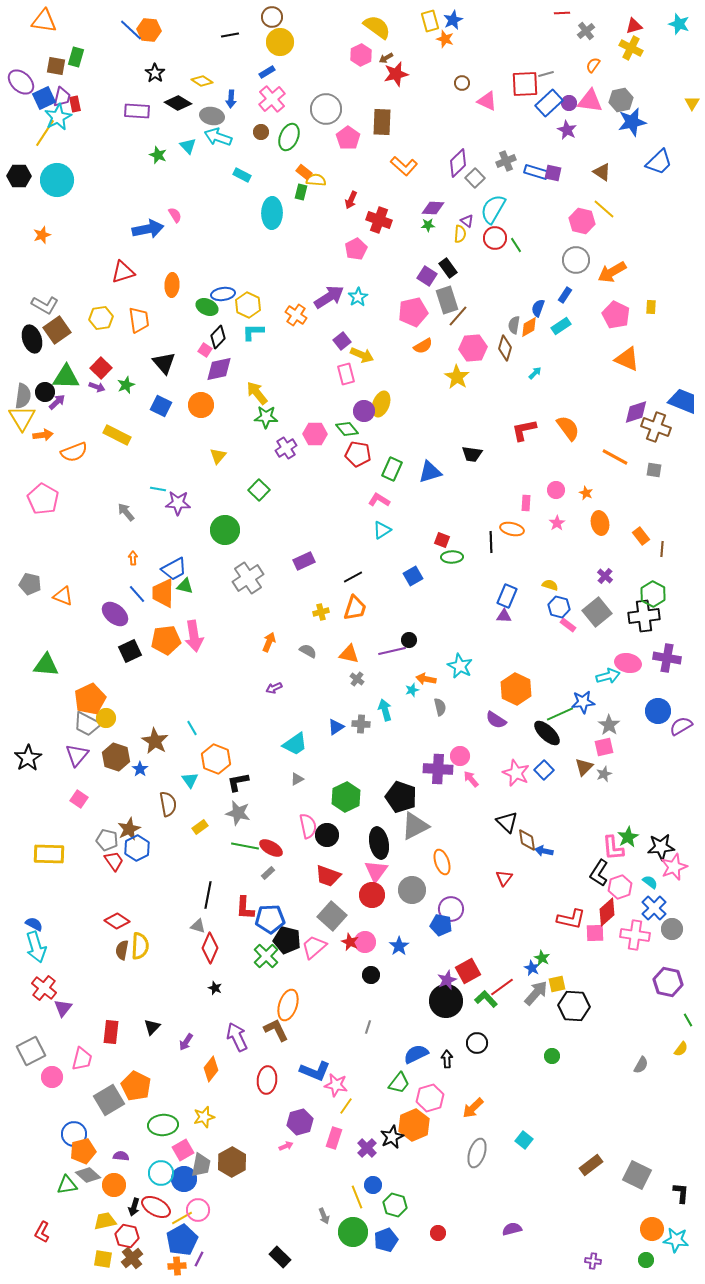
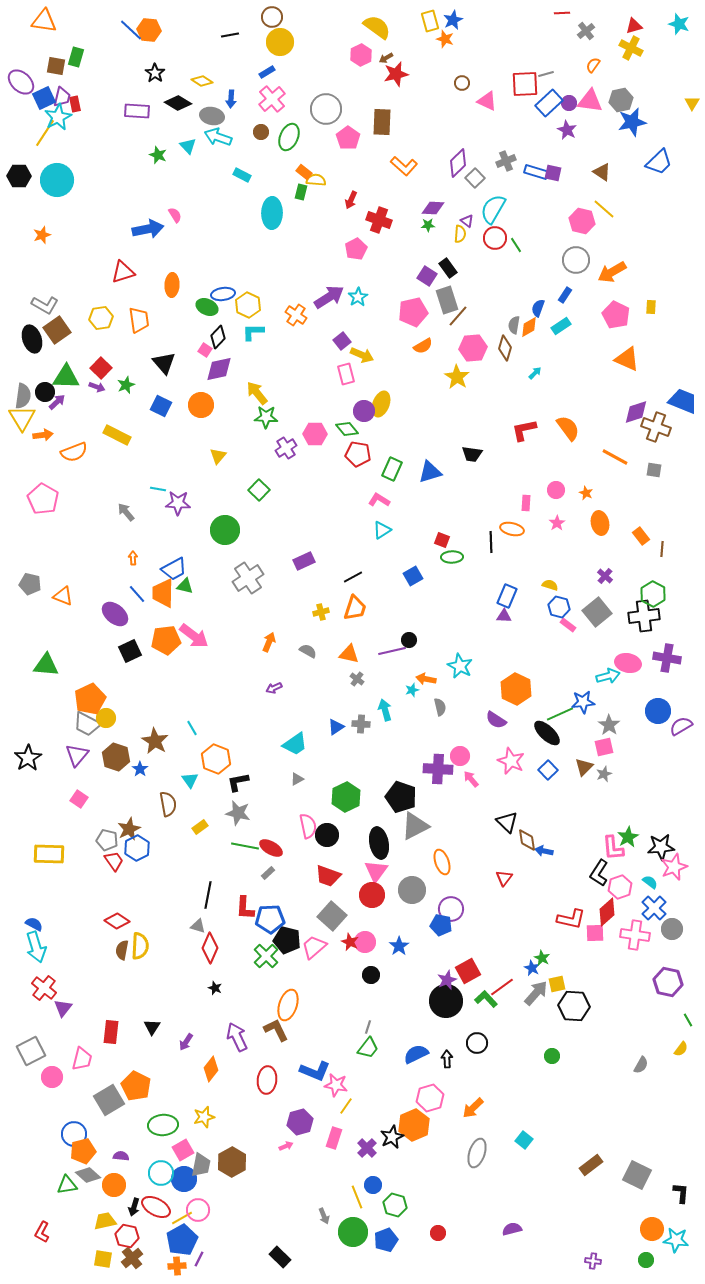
pink arrow at (194, 636): rotated 44 degrees counterclockwise
blue square at (544, 770): moved 4 px right
pink star at (516, 773): moved 5 px left, 12 px up
black triangle at (152, 1027): rotated 12 degrees counterclockwise
green trapezoid at (399, 1083): moved 31 px left, 35 px up
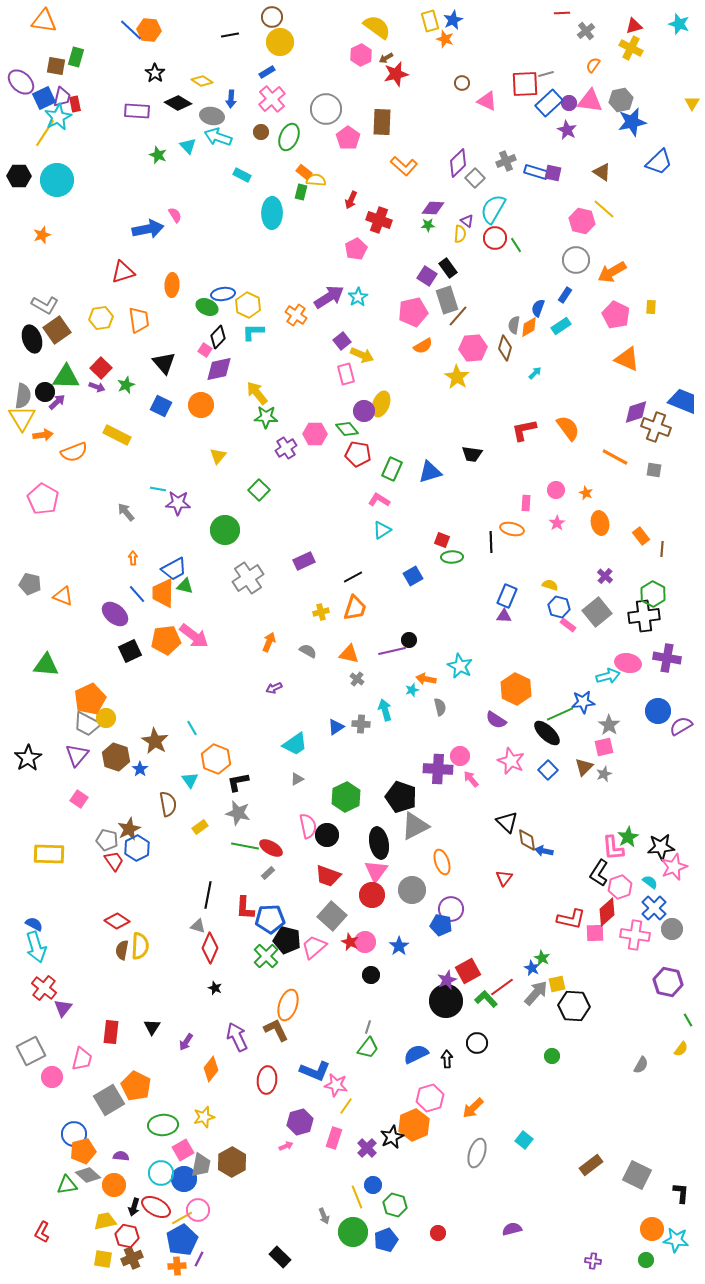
brown cross at (132, 1258): rotated 15 degrees clockwise
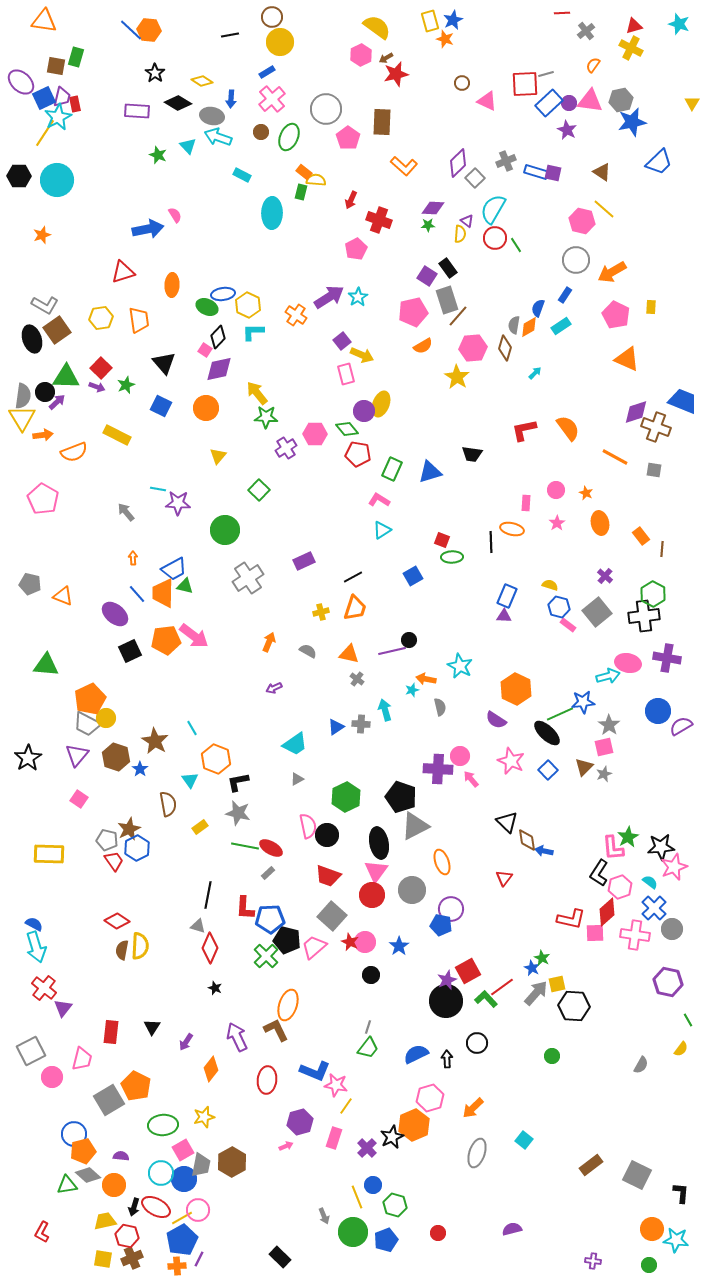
orange circle at (201, 405): moved 5 px right, 3 px down
green circle at (646, 1260): moved 3 px right, 5 px down
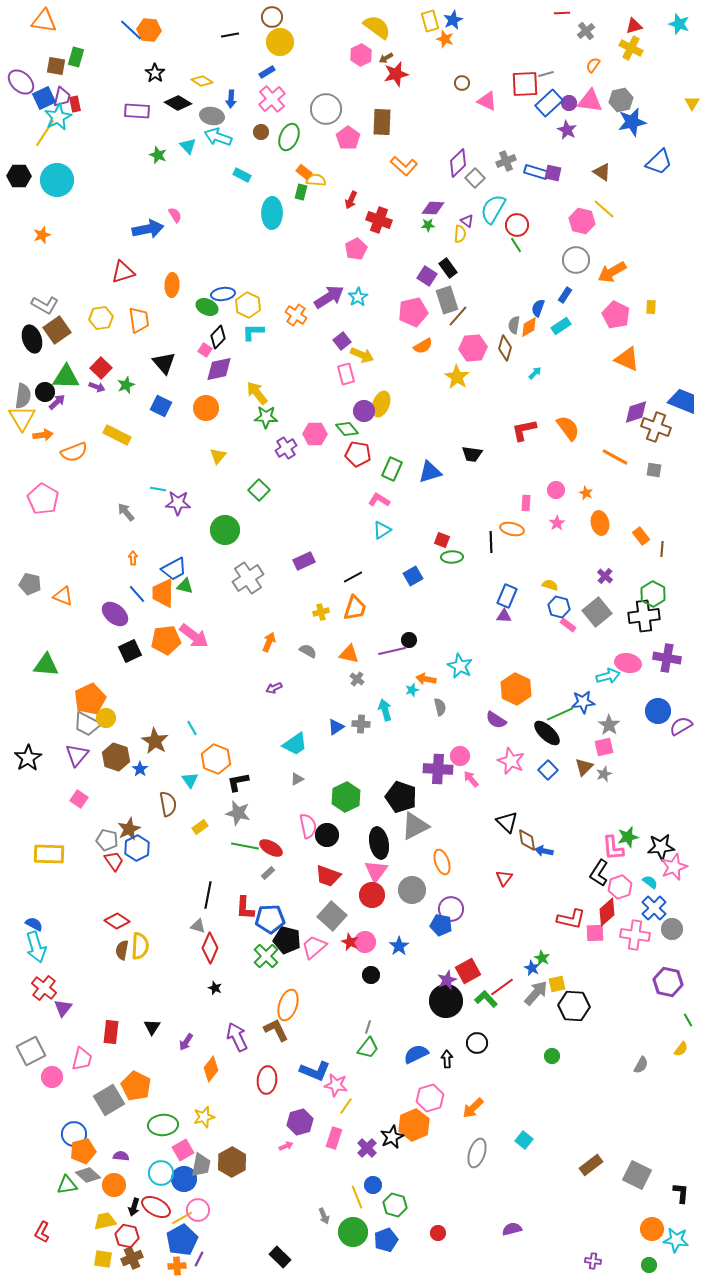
red circle at (495, 238): moved 22 px right, 13 px up
green star at (628, 837): rotated 15 degrees clockwise
